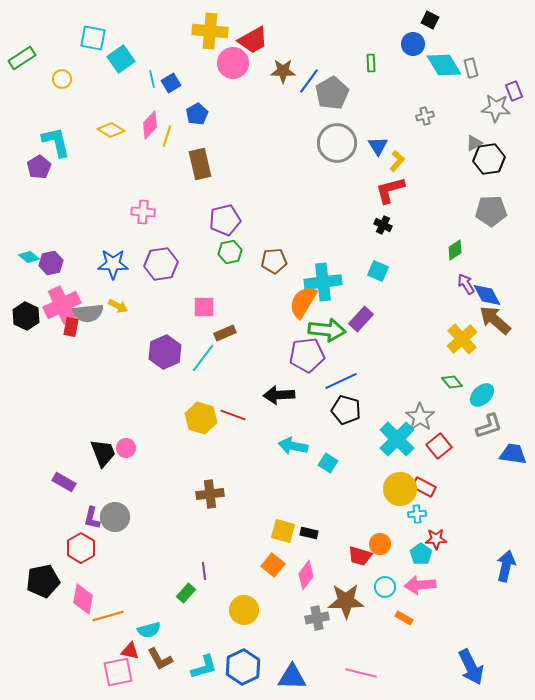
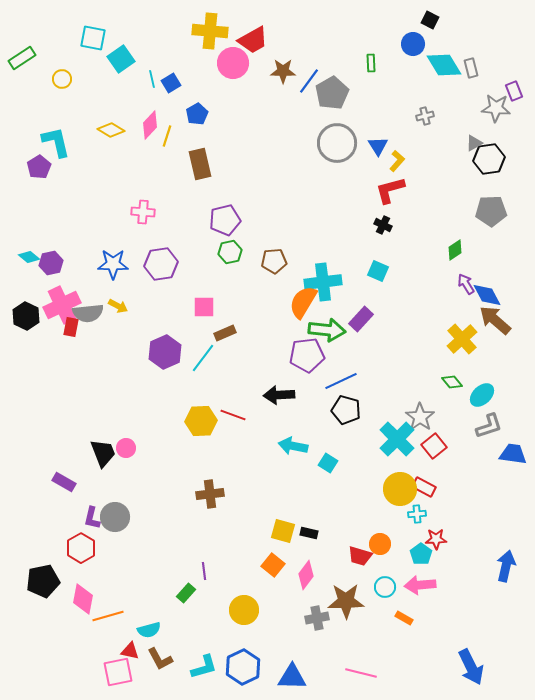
yellow hexagon at (201, 418): moved 3 px down; rotated 20 degrees counterclockwise
red square at (439, 446): moved 5 px left
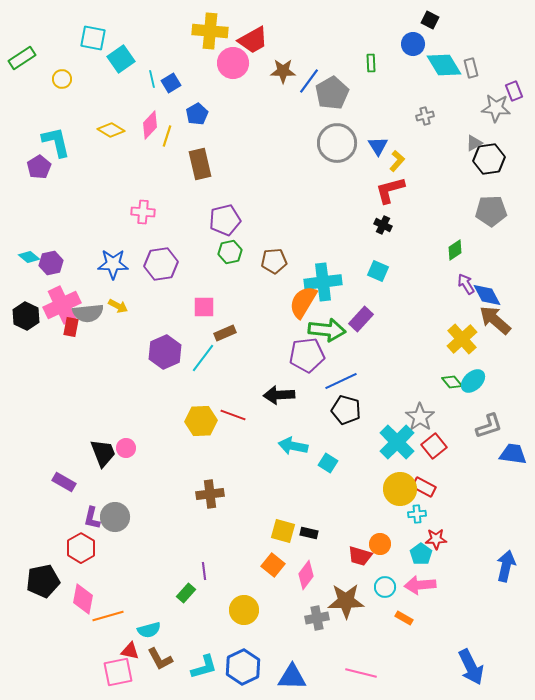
cyan ellipse at (482, 395): moved 9 px left, 14 px up
cyan cross at (397, 439): moved 3 px down
